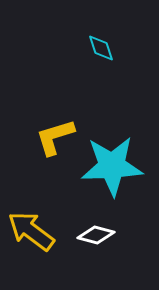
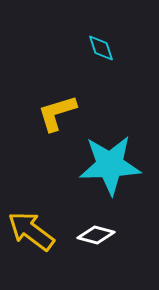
yellow L-shape: moved 2 px right, 24 px up
cyan star: moved 2 px left, 1 px up
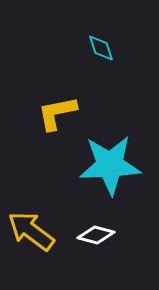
yellow L-shape: rotated 6 degrees clockwise
